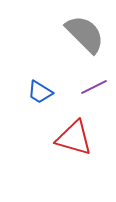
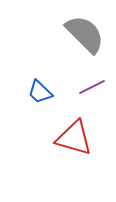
purple line: moved 2 px left
blue trapezoid: rotated 12 degrees clockwise
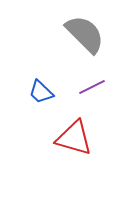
blue trapezoid: moved 1 px right
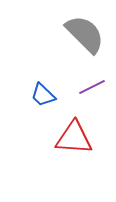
blue trapezoid: moved 2 px right, 3 px down
red triangle: rotated 12 degrees counterclockwise
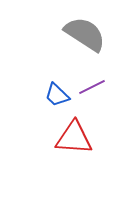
gray semicircle: rotated 12 degrees counterclockwise
blue trapezoid: moved 14 px right
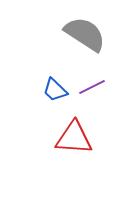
blue trapezoid: moved 2 px left, 5 px up
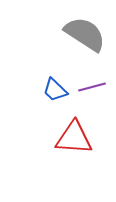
purple line: rotated 12 degrees clockwise
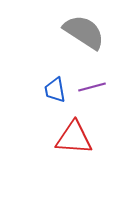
gray semicircle: moved 1 px left, 2 px up
blue trapezoid: rotated 36 degrees clockwise
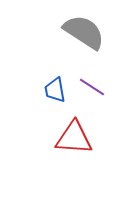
purple line: rotated 48 degrees clockwise
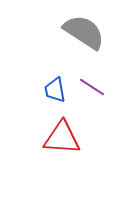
red triangle: moved 12 px left
